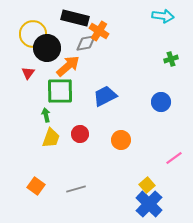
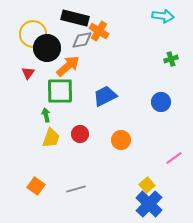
gray diamond: moved 4 px left, 3 px up
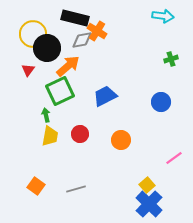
orange cross: moved 2 px left
red triangle: moved 3 px up
green square: rotated 24 degrees counterclockwise
yellow trapezoid: moved 1 px left, 2 px up; rotated 10 degrees counterclockwise
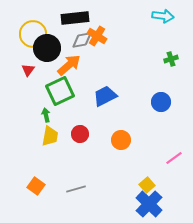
black rectangle: rotated 20 degrees counterclockwise
orange cross: moved 5 px down
orange arrow: moved 1 px right, 1 px up
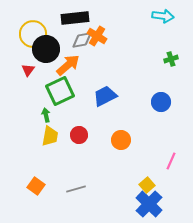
black circle: moved 1 px left, 1 px down
orange arrow: moved 1 px left
red circle: moved 1 px left, 1 px down
pink line: moved 3 px left, 3 px down; rotated 30 degrees counterclockwise
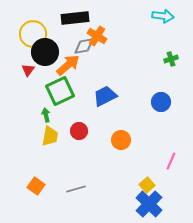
gray diamond: moved 2 px right, 6 px down
black circle: moved 1 px left, 3 px down
red circle: moved 4 px up
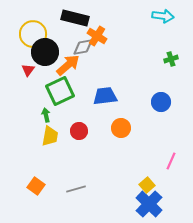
black rectangle: rotated 20 degrees clockwise
gray diamond: moved 1 px left, 1 px down
blue trapezoid: rotated 20 degrees clockwise
orange circle: moved 12 px up
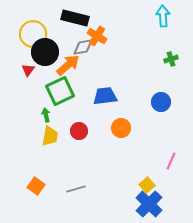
cyan arrow: rotated 100 degrees counterclockwise
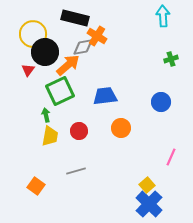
pink line: moved 4 px up
gray line: moved 18 px up
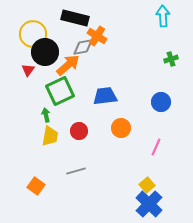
pink line: moved 15 px left, 10 px up
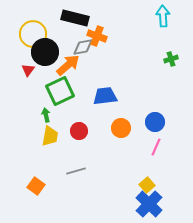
orange cross: rotated 12 degrees counterclockwise
blue circle: moved 6 px left, 20 px down
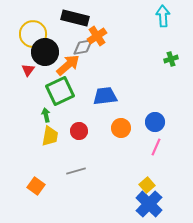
orange cross: rotated 36 degrees clockwise
